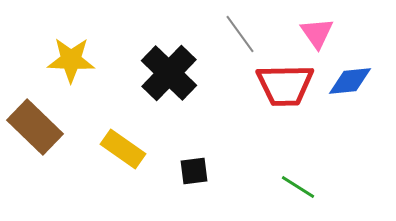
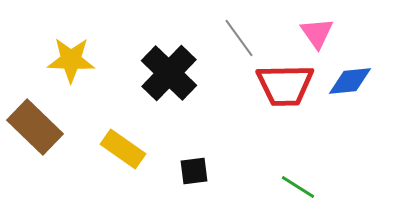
gray line: moved 1 px left, 4 px down
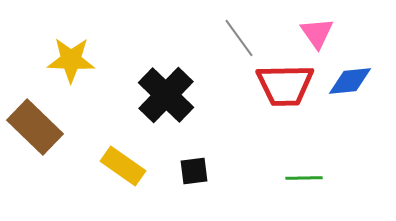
black cross: moved 3 px left, 22 px down
yellow rectangle: moved 17 px down
green line: moved 6 px right, 9 px up; rotated 33 degrees counterclockwise
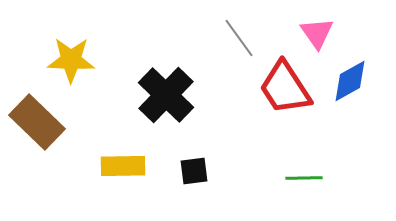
blue diamond: rotated 24 degrees counterclockwise
red trapezoid: moved 3 px down; rotated 58 degrees clockwise
brown rectangle: moved 2 px right, 5 px up
yellow rectangle: rotated 36 degrees counterclockwise
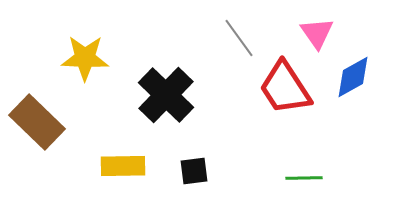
yellow star: moved 14 px right, 2 px up
blue diamond: moved 3 px right, 4 px up
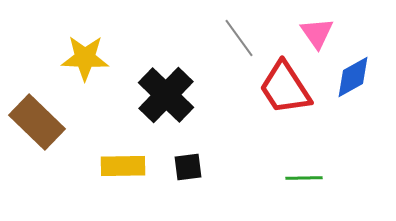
black square: moved 6 px left, 4 px up
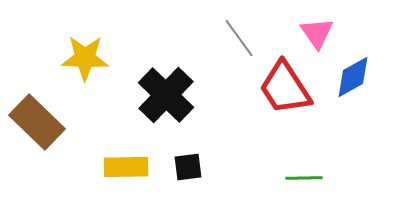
yellow rectangle: moved 3 px right, 1 px down
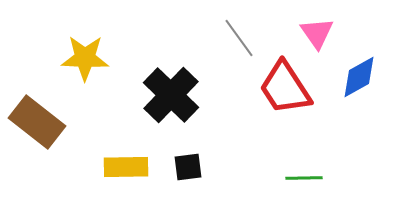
blue diamond: moved 6 px right
black cross: moved 5 px right
brown rectangle: rotated 6 degrees counterclockwise
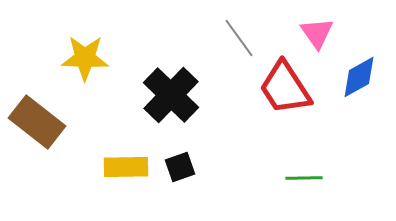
black square: moved 8 px left; rotated 12 degrees counterclockwise
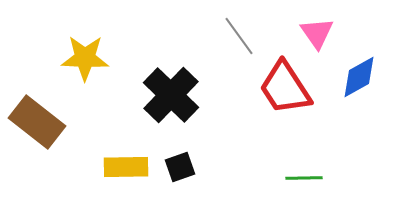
gray line: moved 2 px up
